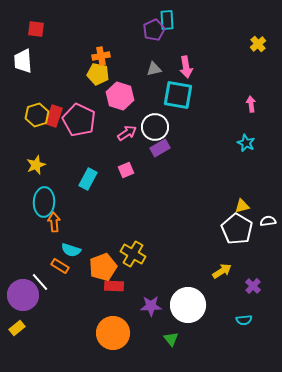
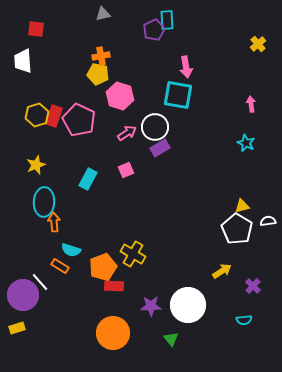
gray triangle at (154, 69): moved 51 px left, 55 px up
yellow rectangle at (17, 328): rotated 21 degrees clockwise
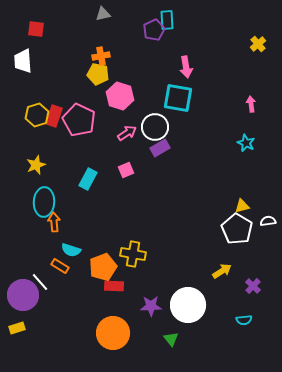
cyan square at (178, 95): moved 3 px down
yellow cross at (133, 254): rotated 20 degrees counterclockwise
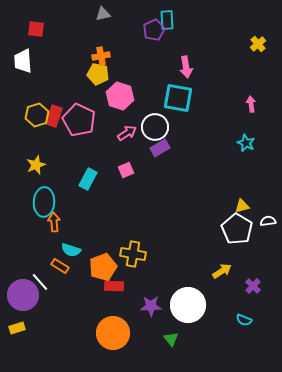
cyan semicircle at (244, 320): rotated 28 degrees clockwise
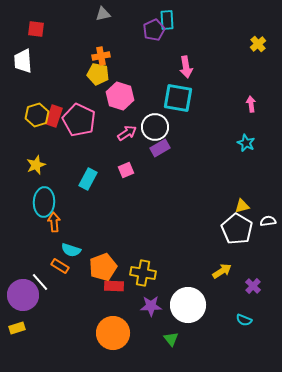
yellow cross at (133, 254): moved 10 px right, 19 px down
